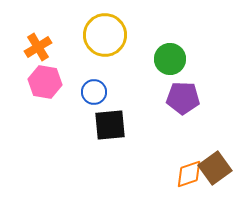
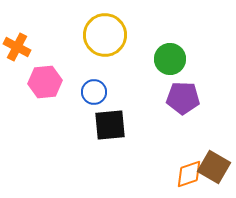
orange cross: moved 21 px left; rotated 32 degrees counterclockwise
pink hexagon: rotated 16 degrees counterclockwise
brown square: moved 1 px left, 1 px up; rotated 24 degrees counterclockwise
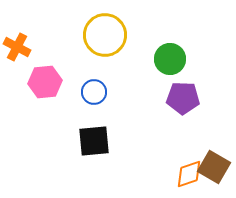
black square: moved 16 px left, 16 px down
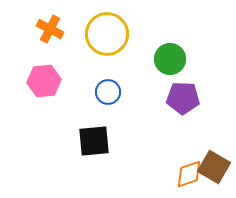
yellow circle: moved 2 px right, 1 px up
orange cross: moved 33 px right, 18 px up
pink hexagon: moved 1 px left, 1 px up
blue circle: moved 14 px right
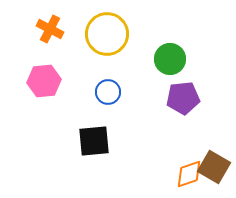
purple pentagon: rotated 8 degrees counterclockwise
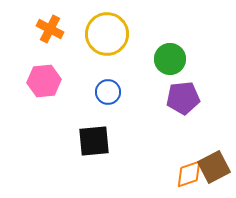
brown square: rotated 32 degrees clockwise
